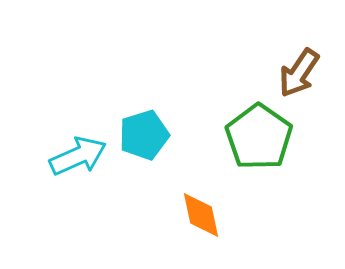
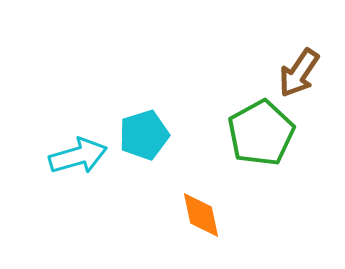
green pentagon: moved 2 px right, 4 px up; rotated 8 degrees clockwise
cyan arrow: rotated 8 degrees clockwise
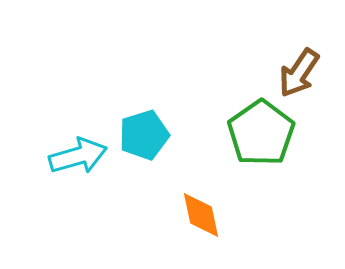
green pentagon: rotated 6 degrees counterclockwise
